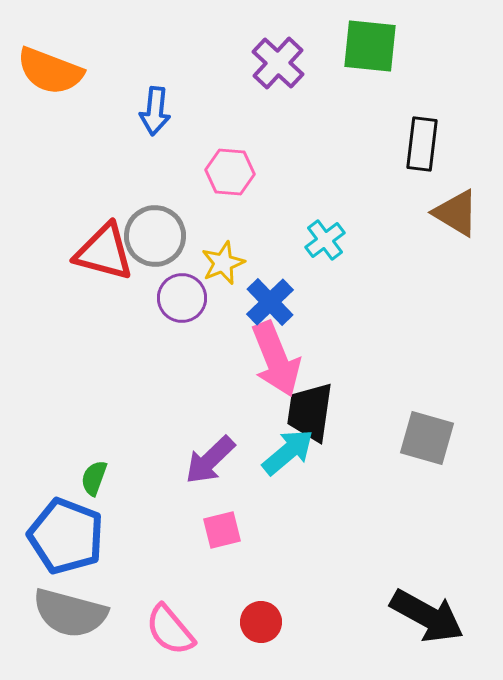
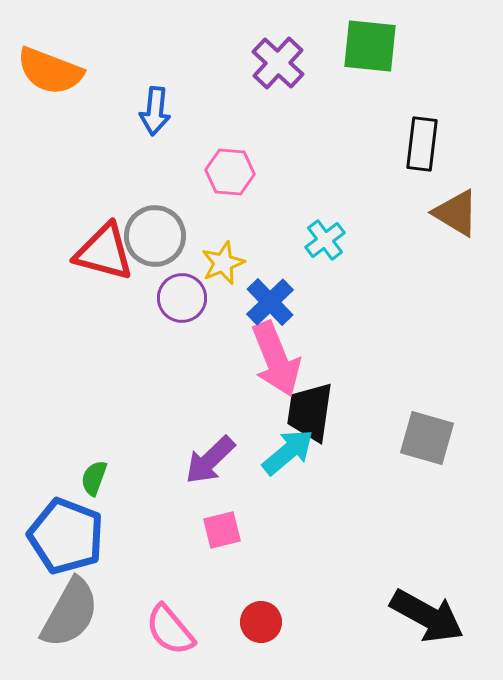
gray semicircle: rotated 76 degrees counterclockwise
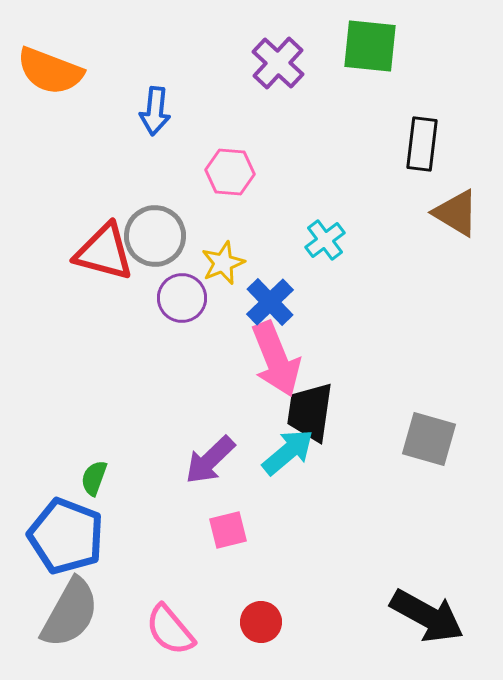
gray square: moved 2 px right, 1 px down
pink square: moved 6 px right
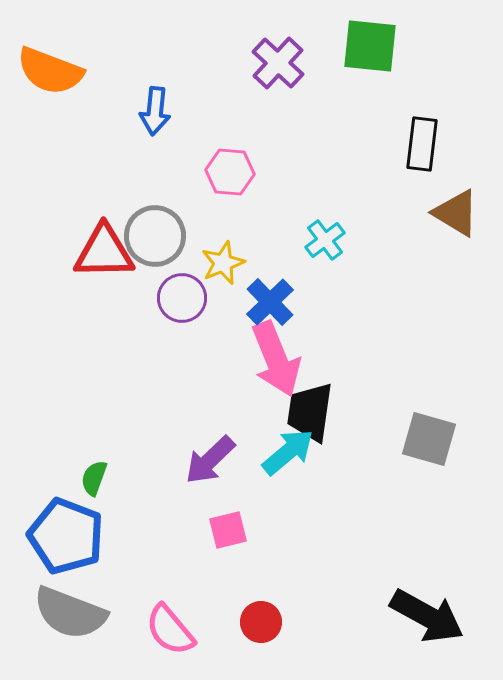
red triangle: rotated 16 degrees counterclockwise
gray semicircle: rotated 82 degrees clockwise
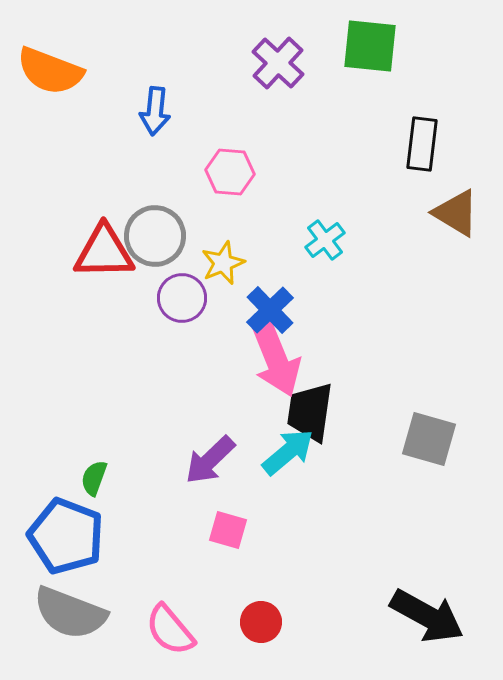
blue cross: moved 8 px down
pink square: rotated 30 degrees clockwise
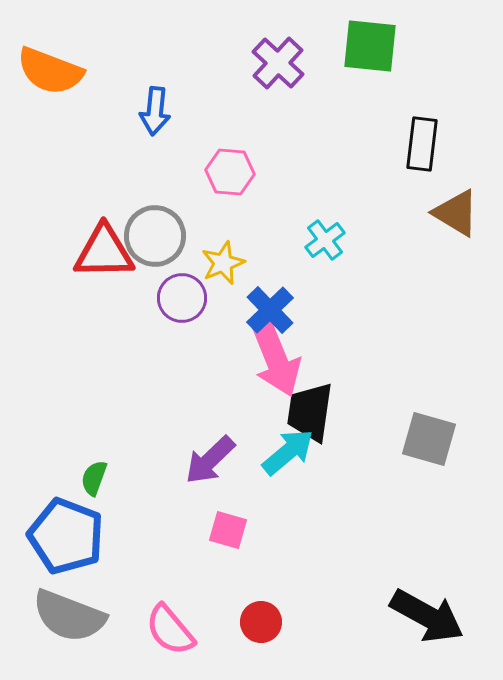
gray semicircle: moved 1 px left, 3 px down
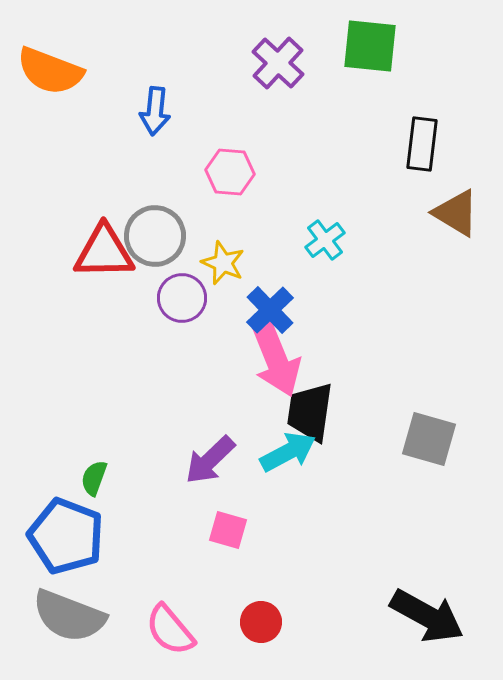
yellow star: rotated 27 degrees counterclockwise
cyan arrow: rotated 12 degrees clockwise
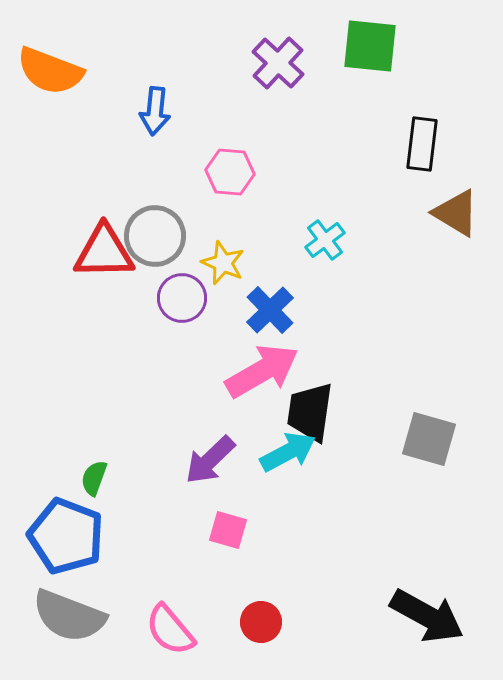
pink arrow: moved 14 px left, 12 px down; rotated 98 degrees counterclockwise
